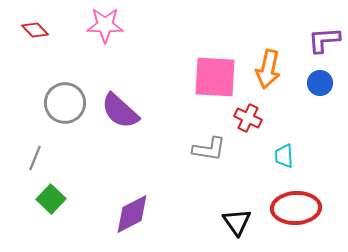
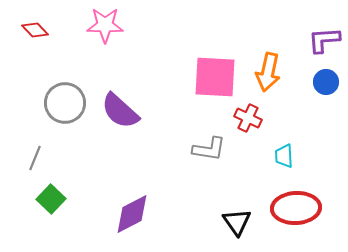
orange arrow: moved 3 px down
blue circle: moved 6 px right, 1 px up
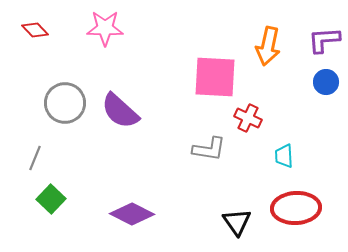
pink star: moved 3 px down
orange arrow: moved 26 px up
purple diamond: rotated 54 degrees clockwise
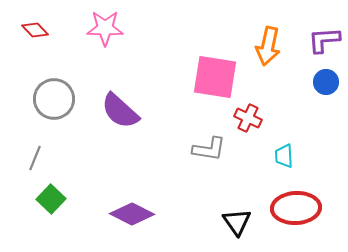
pink square: rotated 6 degrees clockwise
gray circle: moved 11 px left, 4 px up
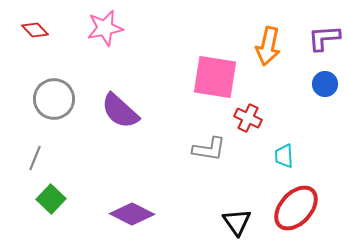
pink star: rotated 12 degrees counterclockwise
purple L-shape: moved 2 px up
blue circle: moved 1 px left, 2 px down
red ellipse: rotated 45 degrees counterclockwise
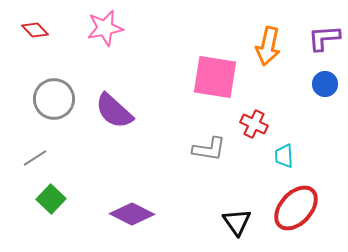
purple semicircle: moved 6 px left
red cross: moved 6 px right, 6 px down
gray line: rotated 35 degrees clockwise
